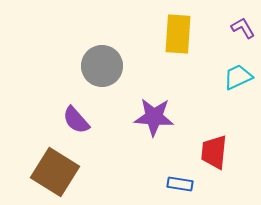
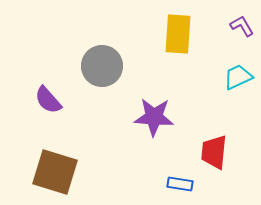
purple L-shape: moved 1 px left, 2 px up
purple semicircle: moved 28 px left, 20 px up
brown square: rotated 15 degrees counterclockwise
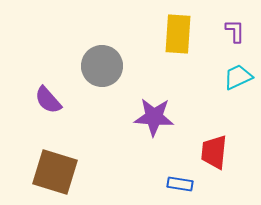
purple L-shape: moved 7 px left, 5 px down; rotated 30 degrees clockwise
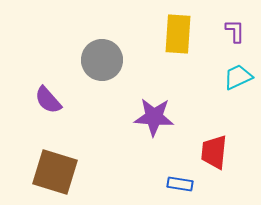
gray circle: moved 6 px up
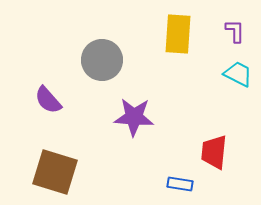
cyan trapezoid: moved 3 px up; rotated 52 degrees clockwise
purple star: moved 20 px left
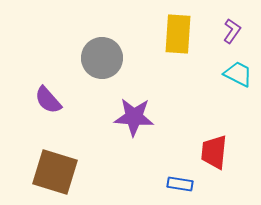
purple L-shape: moved 3 px left; rotated 35 degrees clockwise
gray circle: moved 2 px up
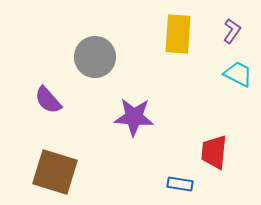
gray circle: moved 7 px left, 1 px up
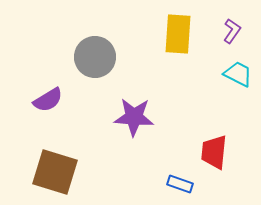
purple semicircle: rotated 80 degrees counterclockwise
blue rectangle: rotated 10 degrees clockwise
